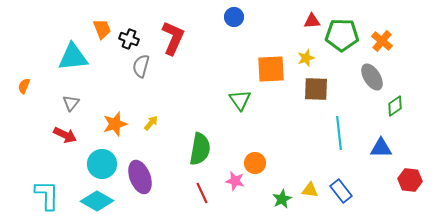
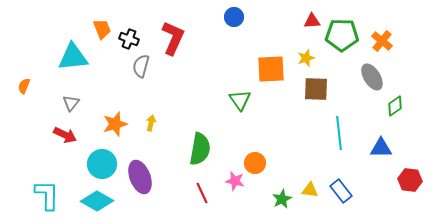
yellow arrow: rotated 28 degrees counterclockwise
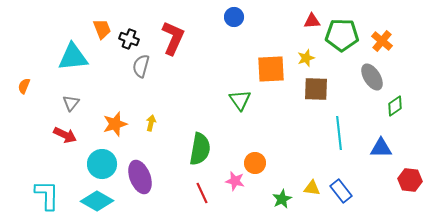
yellow triangle: moved 2 px right, 2 px up
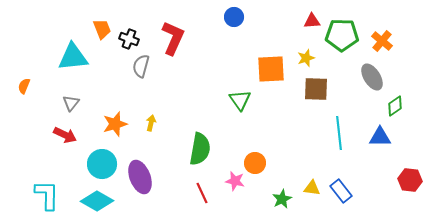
blue triangle: moved 1 px left, 11 px up
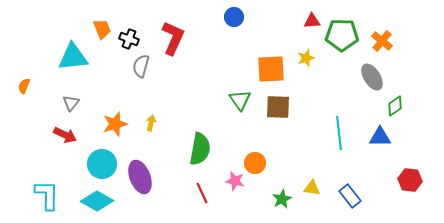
brown square: moved 38 px left, 18 px down
blue rectangle: moved 9 px right, 5 px down
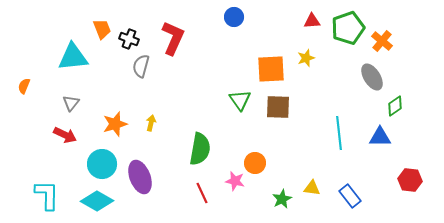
green pentagon: moved 6 px right, 7 px up; rotated 20 degrees counterclockwise
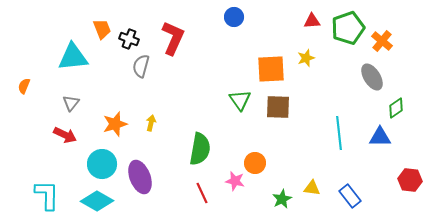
green diamond: moved 1 px right, 2 px down
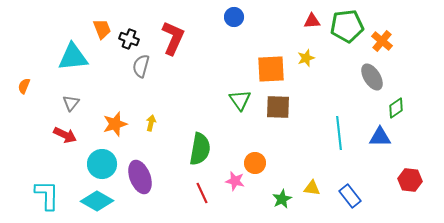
green pentagon: moved 1 px left, 2 px up; rotated 12 degrees clockwise
